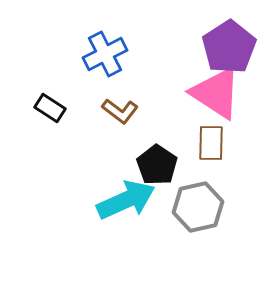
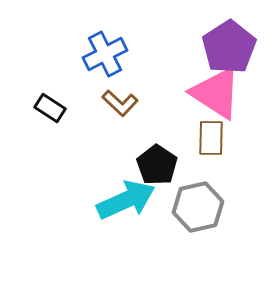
brown L-shape: moved 8 px up; rotated 6 degrees clockwise
brown rectangle: moved 5 px up
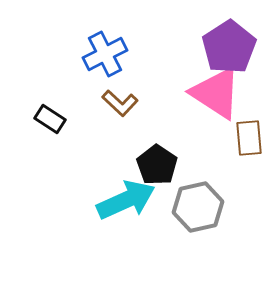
black rectangle: moved 11 px down
brown rectangle: moved 38 px right; rotated 6 degrees counterclockwise
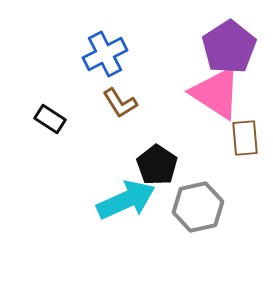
brown L-shape: rotated 15 degrees clockwise
brown rectangle: moved 4 px left
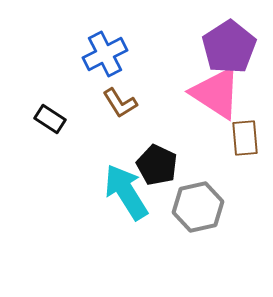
black pentagon: rotated 9 degrees counterclockwise
cyan arrow: moved 8 px up; rotated 98 degrees counterclockwise
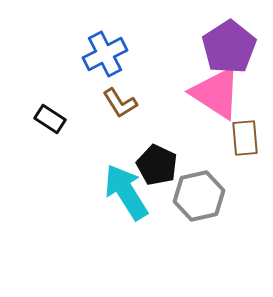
gray hexagon: moved 1 px right, 11 px up
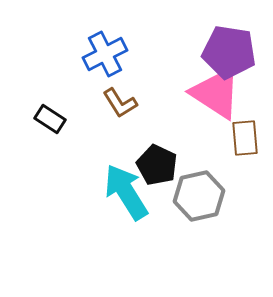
purple pentagon: moved 5 px down; rotated 30 degrees counterclockwise
